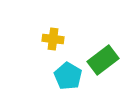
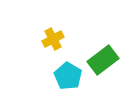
yellow cross: rotated 35 degrees counterclockwise
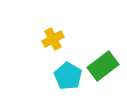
green rectangle: moved 6 px down
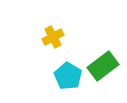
yellow cross: moved 2 px up
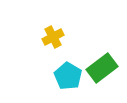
green rectangle: moved 1 px left, 2 px down
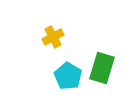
green rectangle: rotated 36 degrees counterclockwise
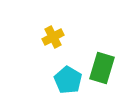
cyan pentagon: moved 4 px down
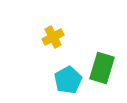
cyan pentagon: rotated 12 degrees clockwise
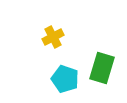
cyan pentagon: moved 3 px left, 1 px up; rotated 24 degrees counterclockwise
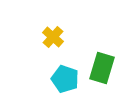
yellow cross: rotated 20 degrees counterclockwise
